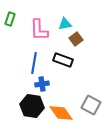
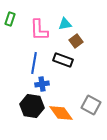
brown square: moved 2 px down
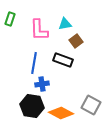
orange diamond: rotated 25 degrees counterclockwise
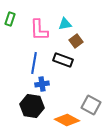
orange diamond: moved 6 px right, 7 px down
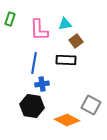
black rectangle: moved 3 px right; rotated 18 degrees counterclockwise
